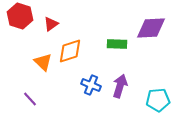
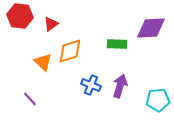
red hexagon: rotated 10 degrees counterclockwise
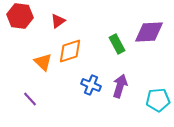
red triangle: moved 7 px right, 3 px up
purple diamond: moved 2 px left, 4 px down
green rectangle: rotated 60 degrees clockwise
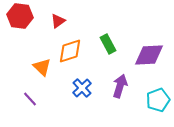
purple diamond: moved 23 px down
green rectangle: moved 9 px left
orange triangle: moved 1 px left, 5 px down
blue cross: moved 9 px left, 3 px down; rotated 24 degrees clockwise
cyan pentagon: rotated 15 degrees counterclockwise
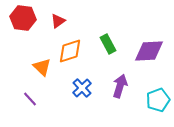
red hexagon: moved 3 px right, 2 px down
purple diamond: moved 4 px up
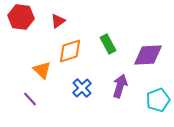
red hexagon: moved 2 px left, 1 px up
purple diamond: moved 1 px left, 4 px down
orange triangle: moved 3 px down
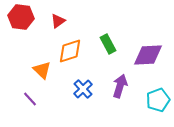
blue cross: moved 1 px right, 1 px down
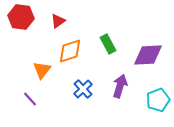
orange triangle: rotated 24 degrees clockwise
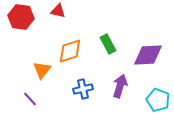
red triangle: moved 10 px up; rotated 49 degrees clockwise
blue cross: rotated 30 degrees clockwise
cyan pentagon: rotated 30 degrees counterclockwise
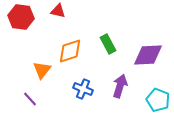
blue cross: rotated 36 degrees clockwise
